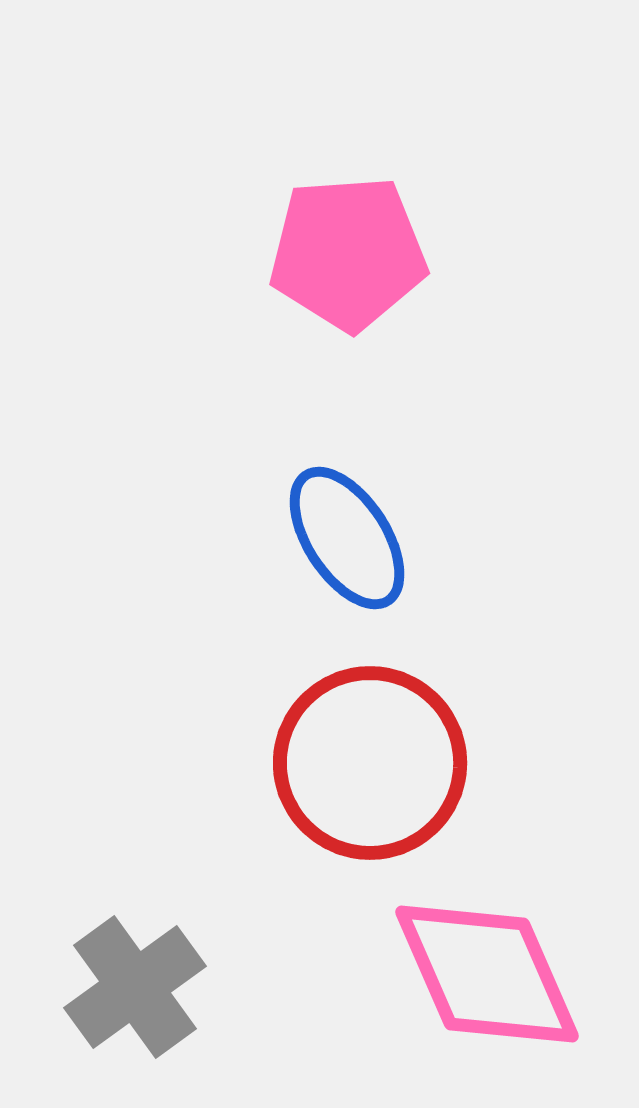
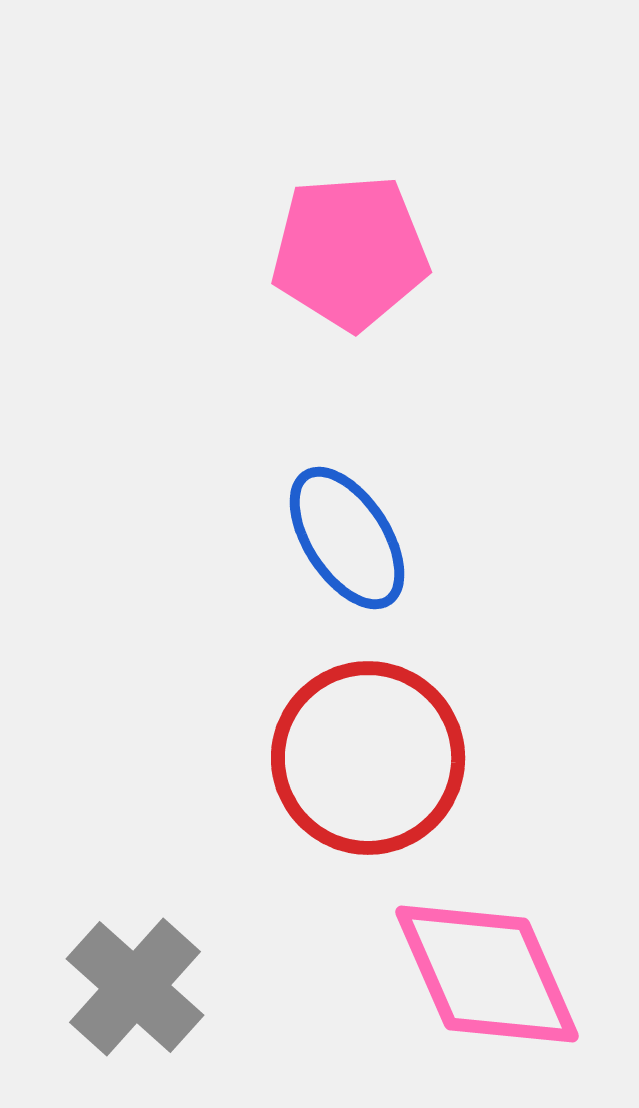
pink pentagon: moved 2 px right, 1 px up
red circle: moved 2 px left, 5 px up
gray cross: rotated 12 degrees counterclockwise
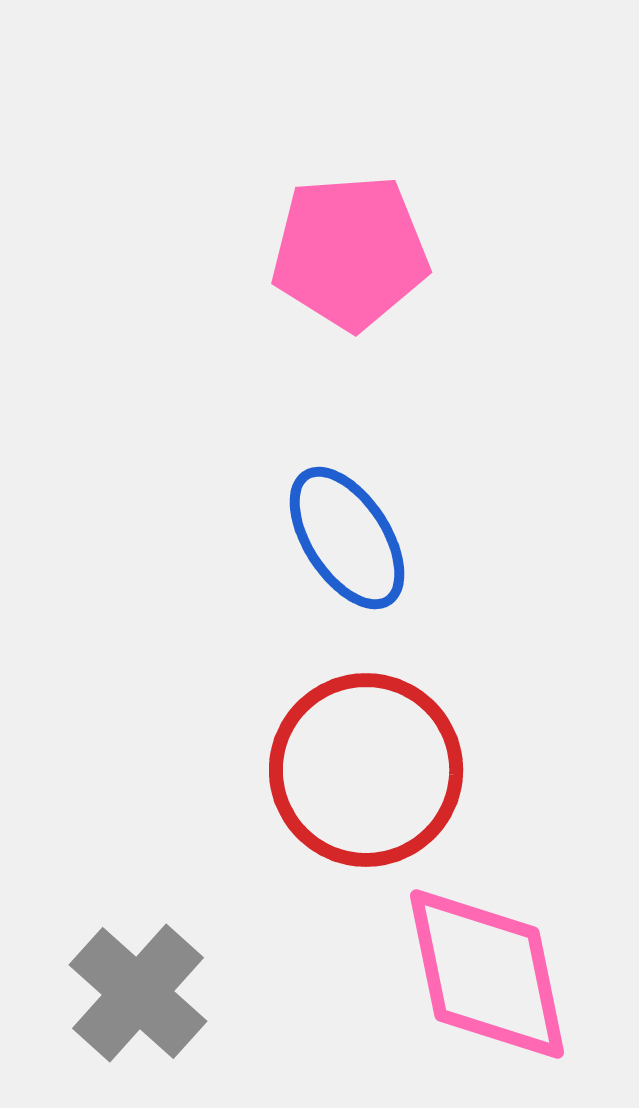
red circle: moved 2 px left, 12 px down
pink diamond: rotated 12 degrees clockwise
gray cross: moved 3 px right, 6 px down
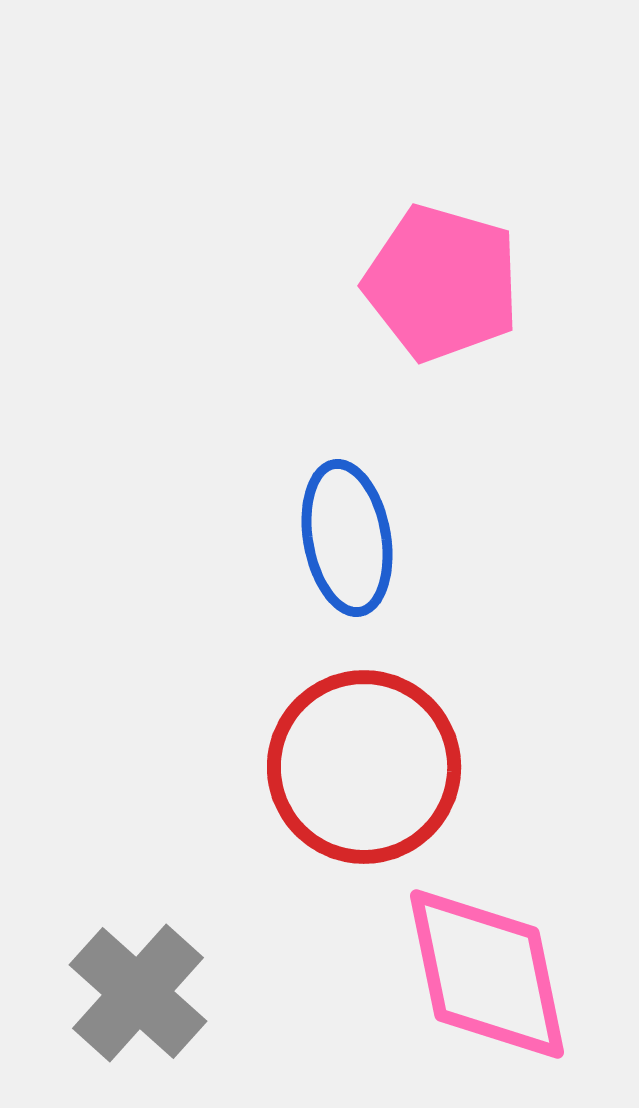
pink pentagon: moved 92 px right, 31 px down; rotated 20 degrees clockwise
blue ellipse: rotated 23 degrees clockwise
red circle: moved 2 px left, 3 px up
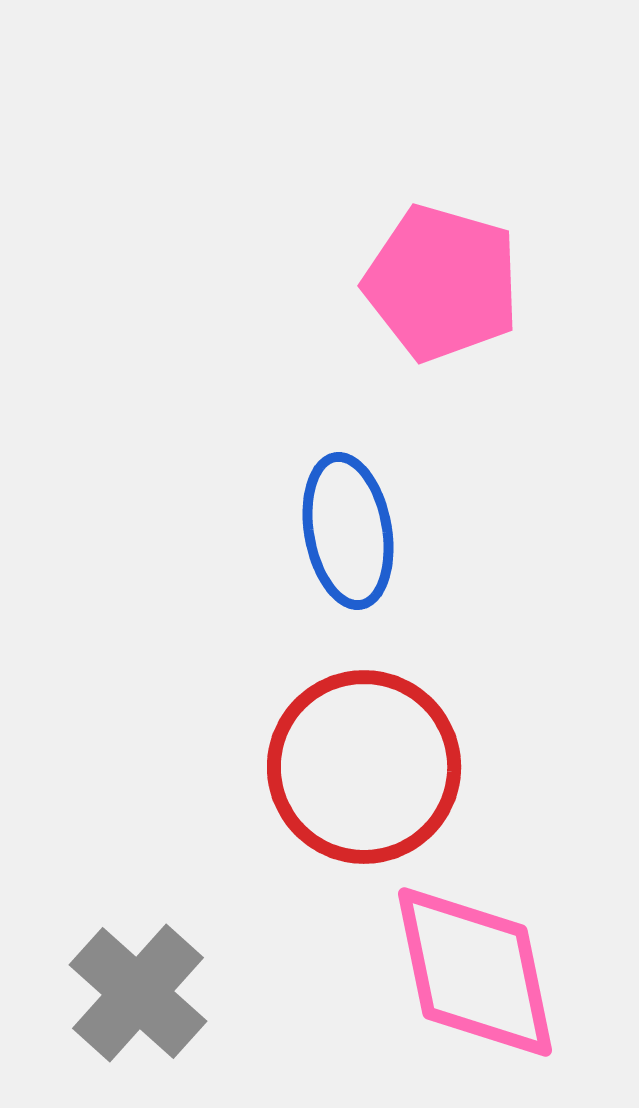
blue ellipse: moved 1 px right, 7 px up
pink diamond: moved 12 px left, 2 px up
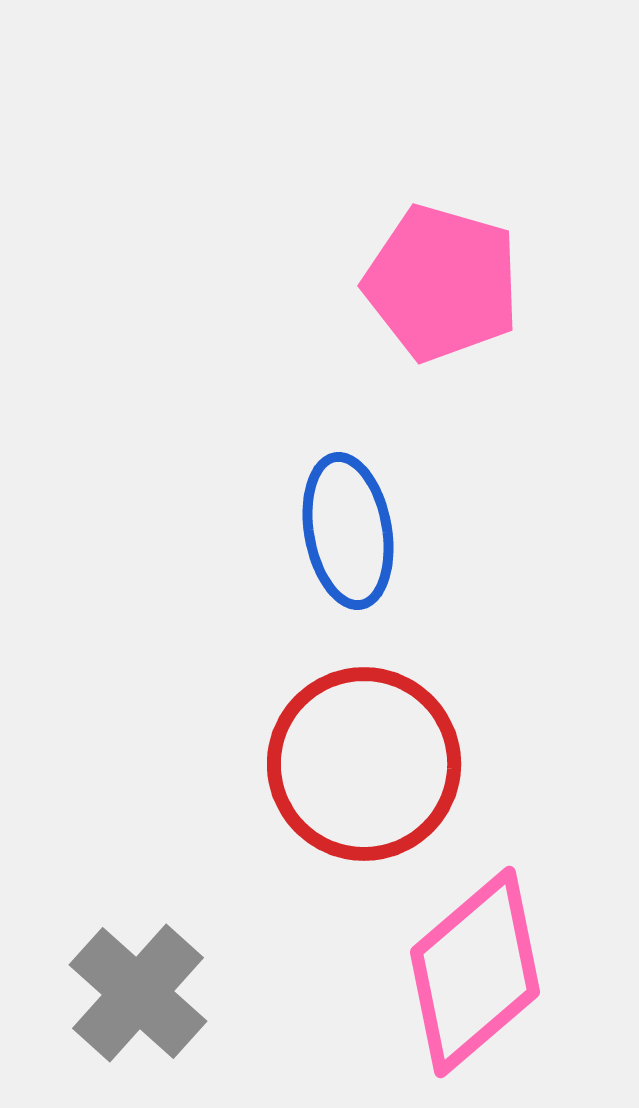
red circle: moved 3 px up
pink diamond: rotated 61 degrees clockwise
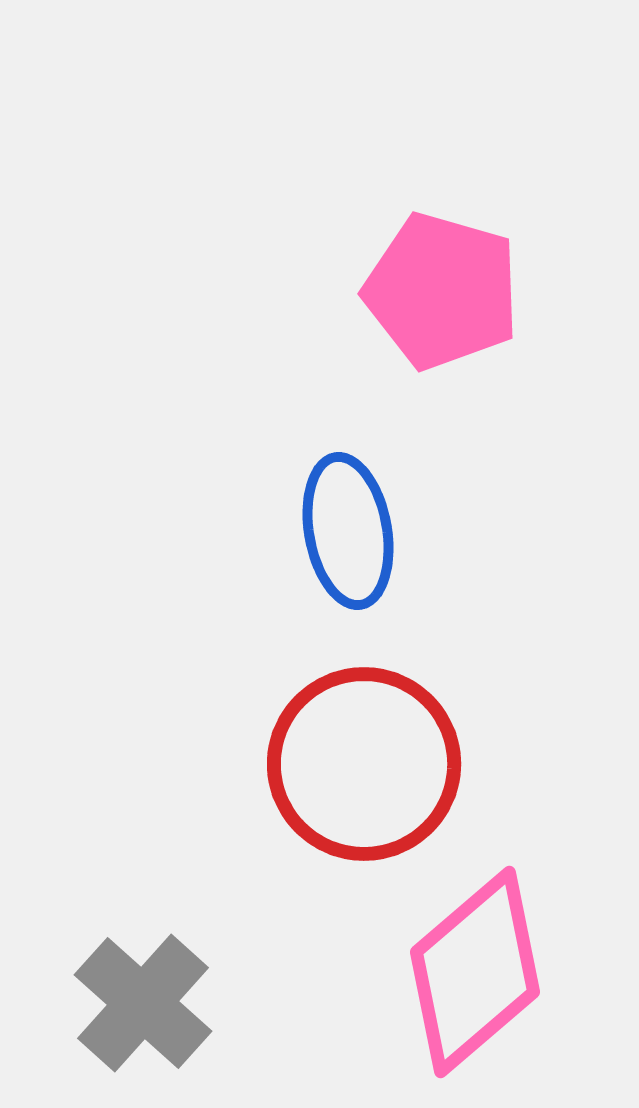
pink pentagon: moved 8 px down
gray cross: moved 5 px right, 10 px down
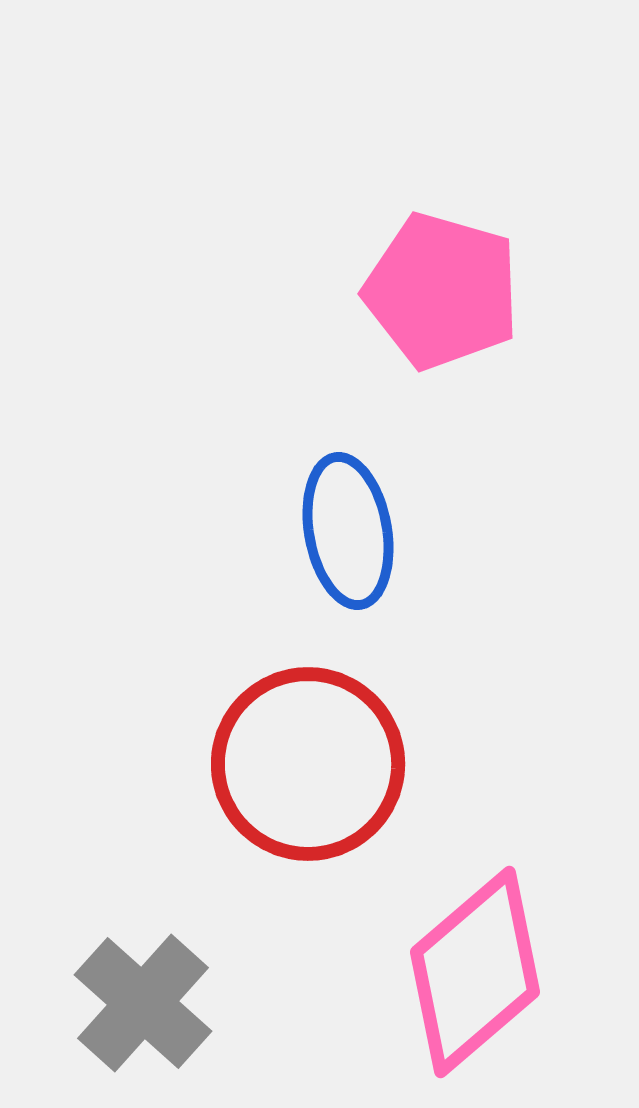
red circle: moved 56 px left
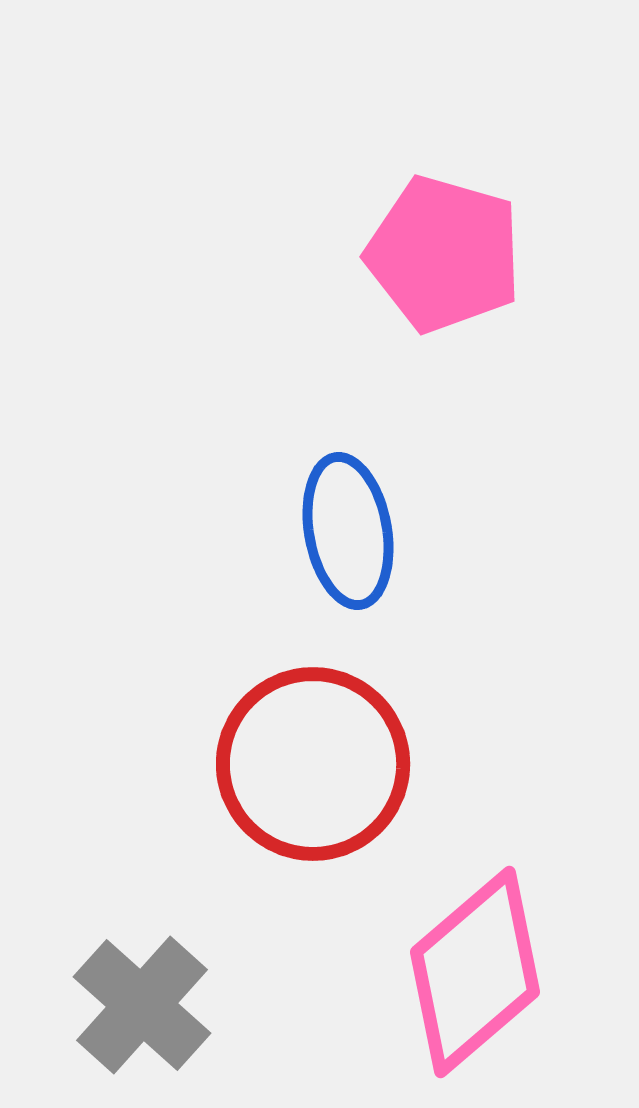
pink pentagon: moved 2 px right, 37 px up
red circle: moved 5 px right
gray cross: moved 1 px left, 2 px down
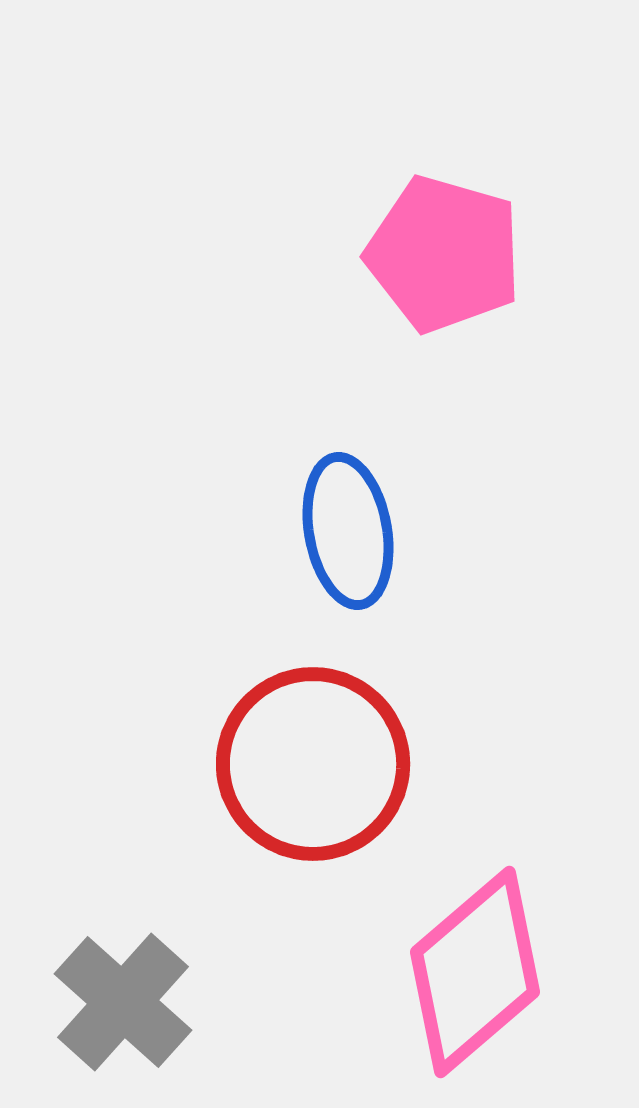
gray cross: moved 19 px left, 3 px up
